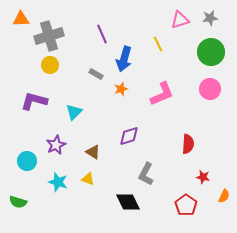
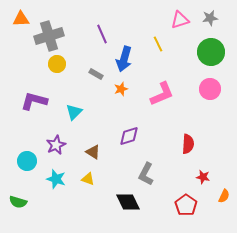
yellow circle: moved 7 px right, 1 px up
cyan star: moved 2 px left, 3 px up
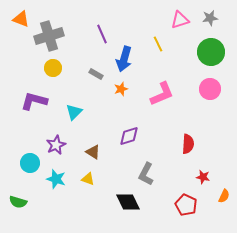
orange triangle: rotated 24 degrees clockwise
yellow circle: moved 4 px left, 4 px down
cyan circle: moved 3 px right, 2 px down
red pentagon: rotated 10 degrees counterclockwise
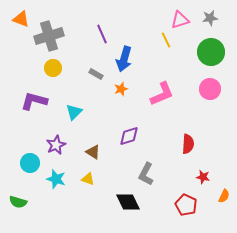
yellow line: moved 8 px right, 4 px up
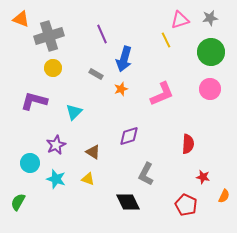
green semicircle: rotated 102 degrees clockwise
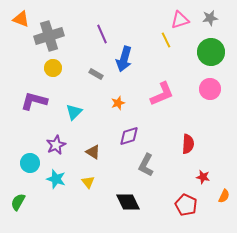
orange star: moved 3 px left, 14 px down
gray L-shape: moved 9 px up
yellow triangle: moved 3 px down; rotated 32 degrees clockwise
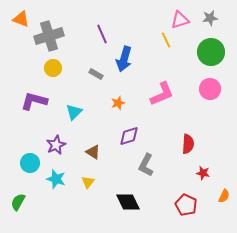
red star: moved 4 px up
yellow triangle: rotated 16 degrees clockwise
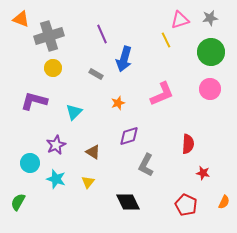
orange semicircle: moved 6 px down
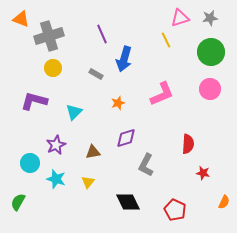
pink triangle: moved 2 px up
purple diamond: moved 3 px left, 2 px down
brown triangle: rotated 42 degrees counterclockwise
red pentagon: moved 11 px left, 5 px down
